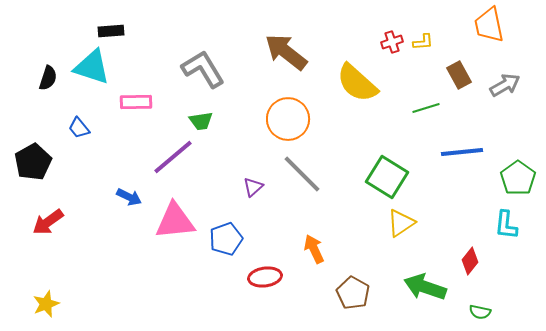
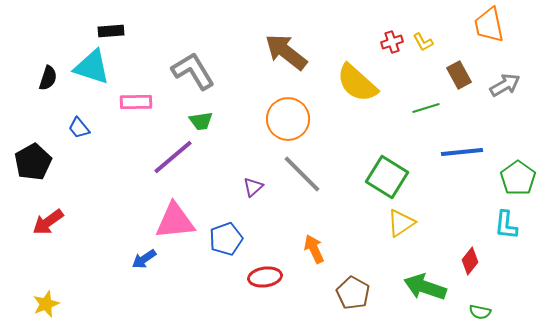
yellow L-shape: rotated 65 degrees clockwise
gray L-shape: moved 10 px left, 2 px down
blue arrow: moved 15 px right, 62 px down; rotated 120 degrees clockwise
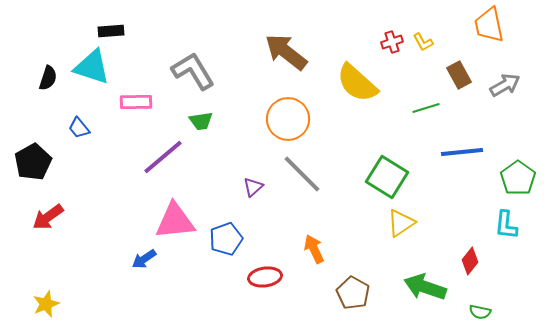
purple line: moved 10 px left
red arrow: moved 5 px up
